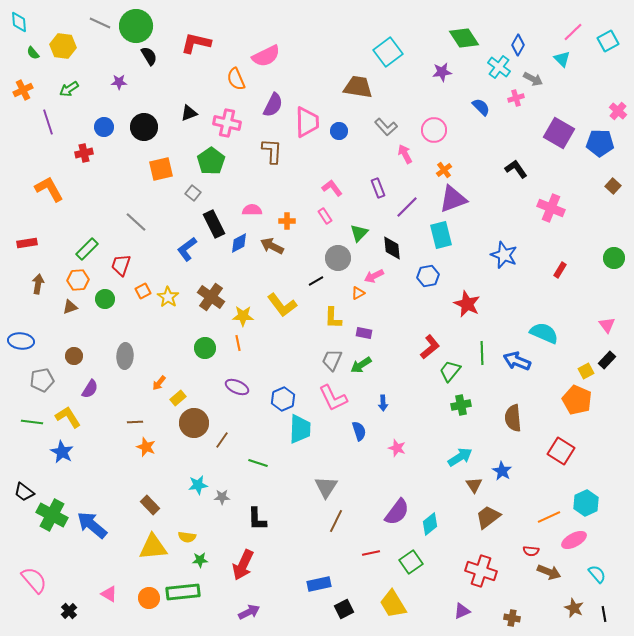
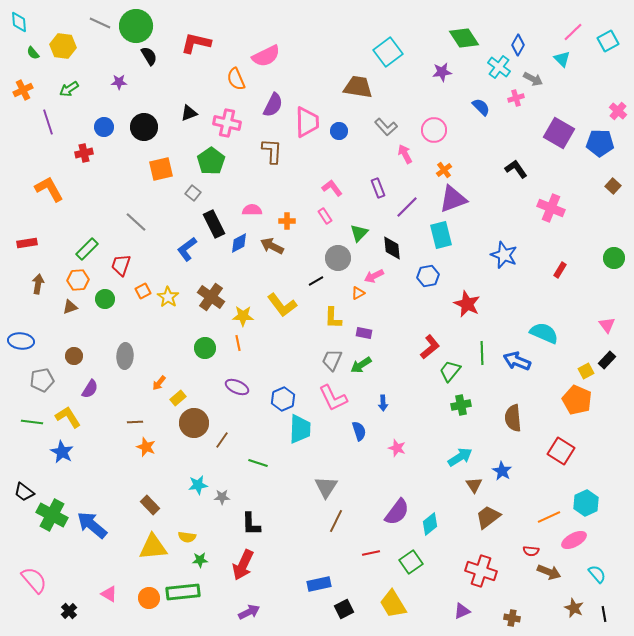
black L-shape at (257, 519): moved 6 px left, 5 px down
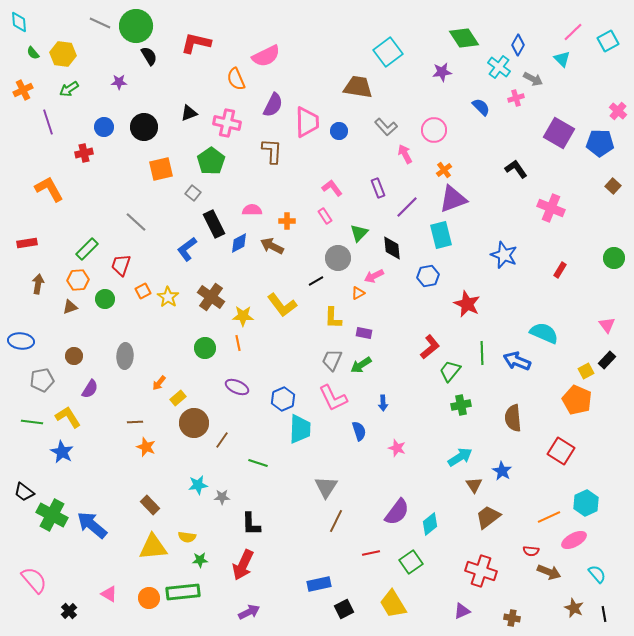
yellow hexagon at (63, 46): moved 8 px down
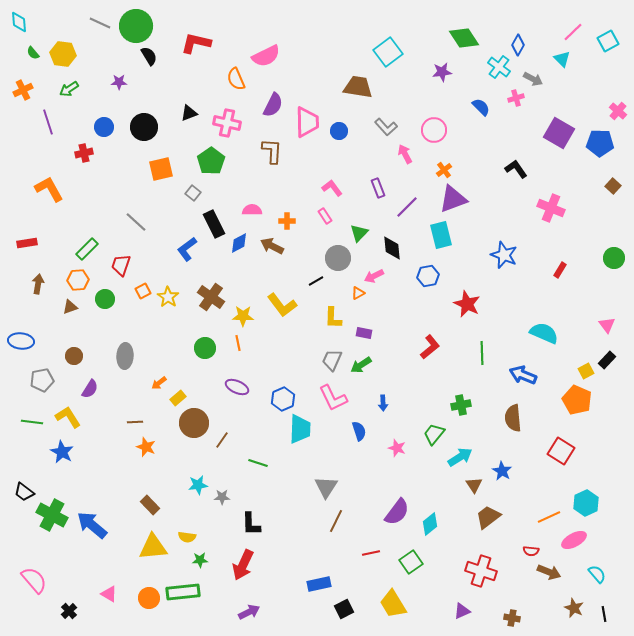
blue arrow at (517, 361): moved 6 px right, 14 px down
green trapezoid at (450, 371): moved 16 px left, 63 px down
orange arrow at (159, 383): rotated 14 degrees clockwise
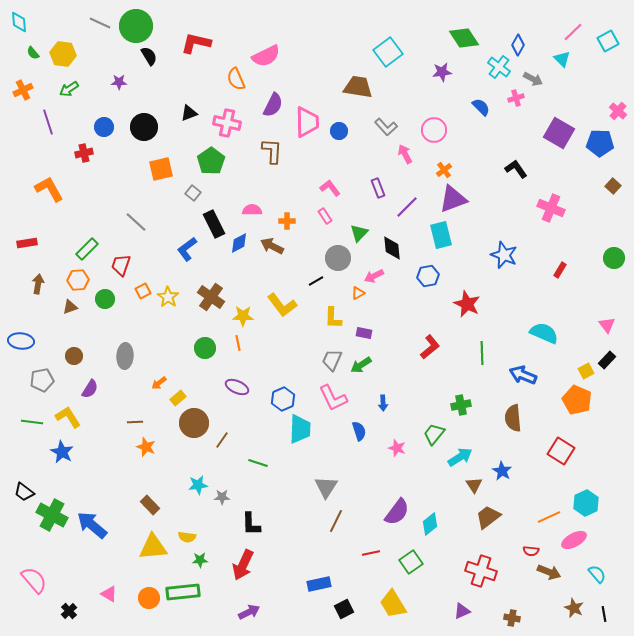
pink L-shape at (332, 188): moved 2 px left
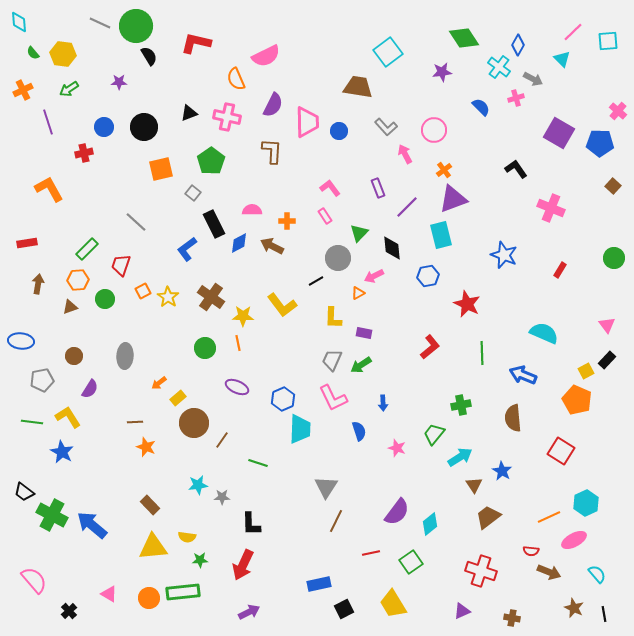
cyan square at (608, 41): rotated 25 degrees clockwise
pink cross at (227, 123): moved 6 px up
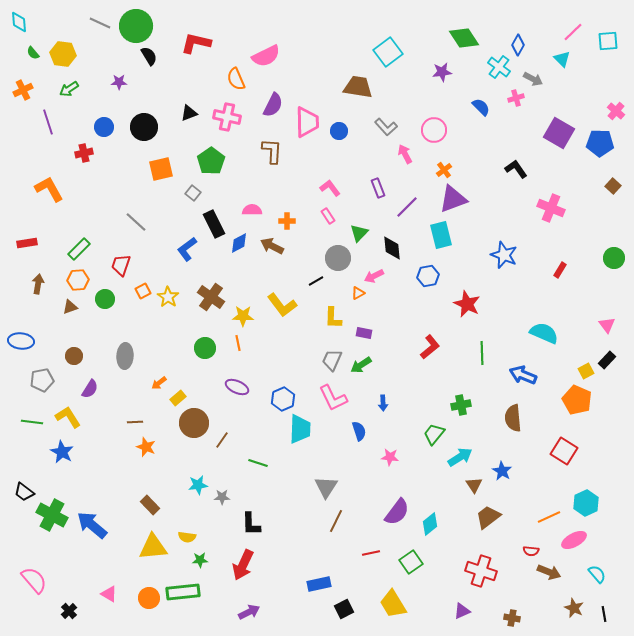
pink cross at (618, 111): moved 2 px left
pink rectangle at (325, 216): moved 3 px right
green rectangle at (87, 249): moved 8 px left
pink star at (397, 448): moved 7 px left, 9 px down; rotated 12 degrees counterclockwise
red square at (561, 451): moved 3 px right
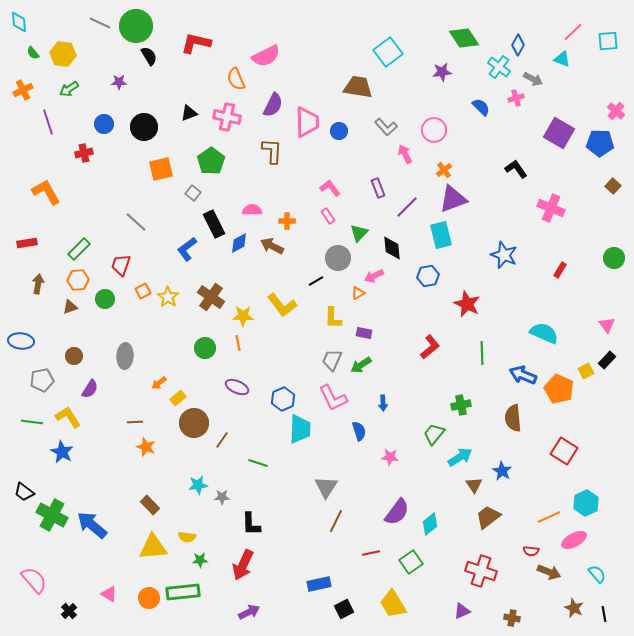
cyan triangle at (562, 59): rotated 24 degrees counterclockwise
blue circle at (104, 127): moved 3 px up
orange L-shape at (49, 189): moved 3 px left, 3 px down
orange pentagon at (577, 400): moved 18 px left, 11 px up
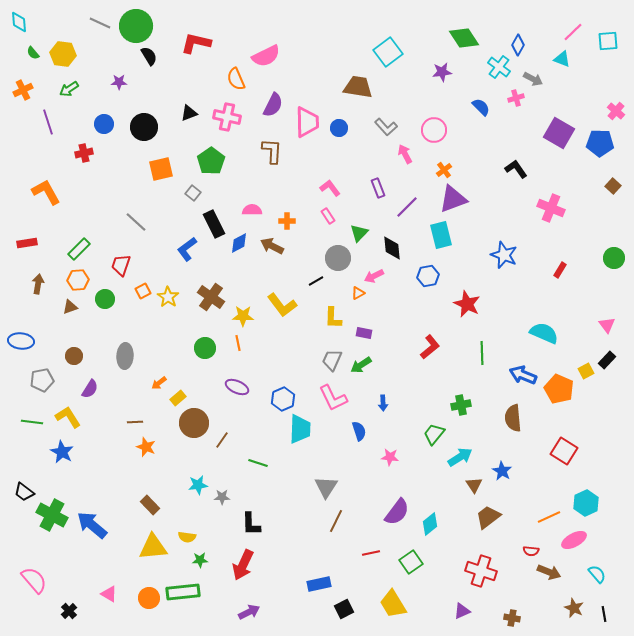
blue circle at (339, 131): moved 3 px up
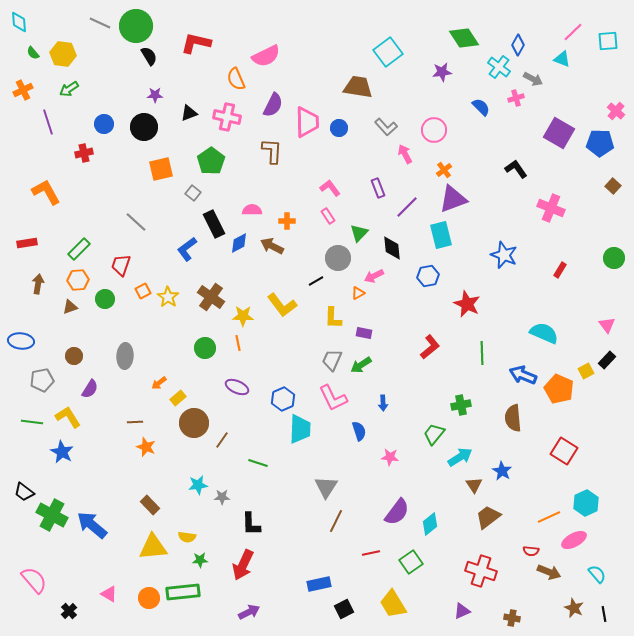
purple star at (119, 82): moved 36 px right, 13 px down
